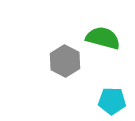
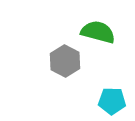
green semicircle: moved 5 px left, 6 px up
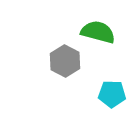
cyan pentagon: moved 7 px up
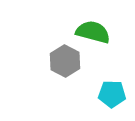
green semicircle: moved 5 px left
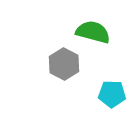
gray hexagon: moved 1 px left, 3 px down
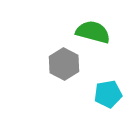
cyan pentagon: moved 4 px left; rotated 12 degrees counterclockwise
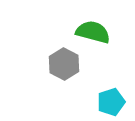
cyan pentagon: moved 3 px right, 8 px down; rotated 8 degrees counterclockwise
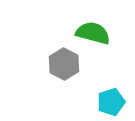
green semicircle: moved 1 px down
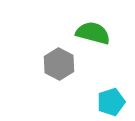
gray hexagon: moved 5 px left
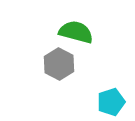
green semicircle: moved 17 px left, 1 px up
